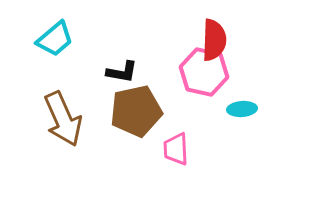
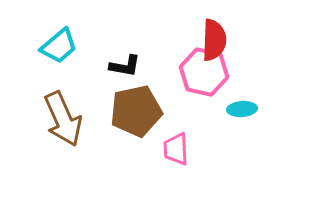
cyan trapezoid: moved 4 px right, 7 px down
black L-shape: moved 3 px right, 6 px up
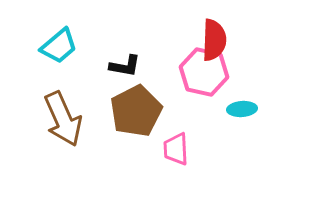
brown pentagon: rotated 15 degrees counterclockwise
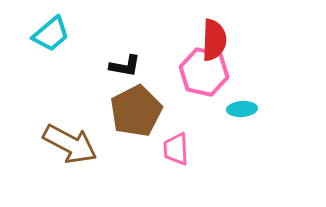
cyan trapezoid: moved 8 px left, 12 px up
brown arrow: moved 7 px right, 25 px down; rotated 38 degrees counterclockwise
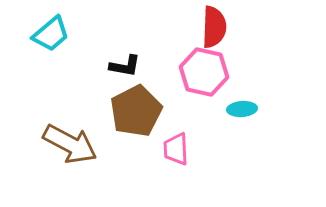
red semicircle: moved 13 px up
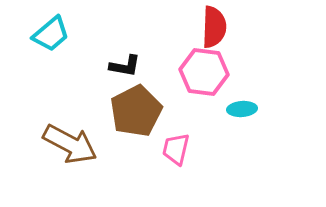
pink hexagon: rotated 6 degrees counterclockwise
pink trapezoid: rotated 16 degrees clockwise
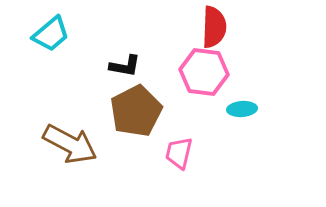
pink trapezoid: moved 3 px right, 4 px down
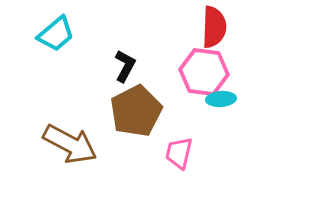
cyan trapezoid: moved 5 px right
black L-shape: rotated 72 degrees counterclockwise
cyan ellipse: moved 21 px left, 10 px up
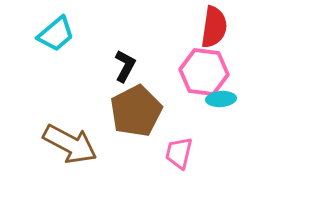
red semicircle: rotated 6 degrees clockwise
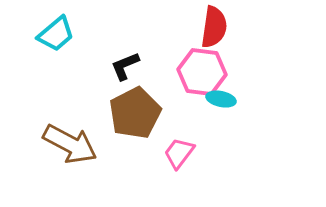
black L-shape: rotated 140 degrees counterclockwise
pink hexagon: moved 2 px left
cyan ellipse: rotated 16 degrees clockwise
brown pentagon: moved 1 px left, 2 px down
pink trapezoid: rotated 24 degrees clockwise
